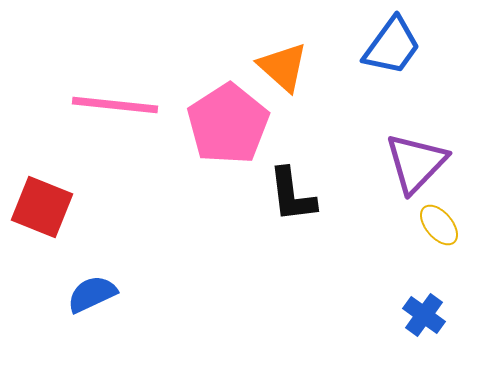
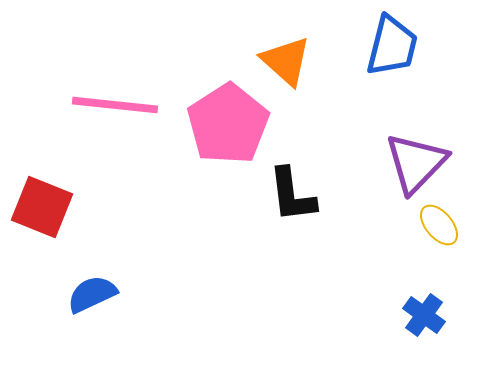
blue trapezoid: rotated 22 degrees counterclockwise
orange triangle: moved 3 px right, 6 px up
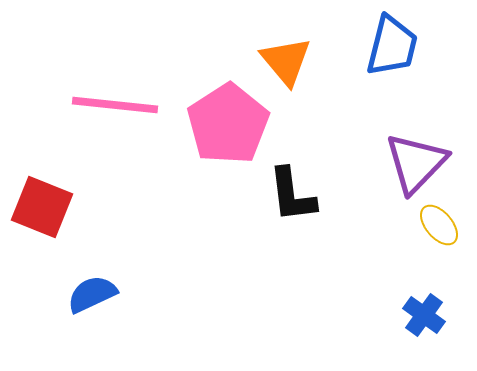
orange triangle: rotated 8 degrees clockwise
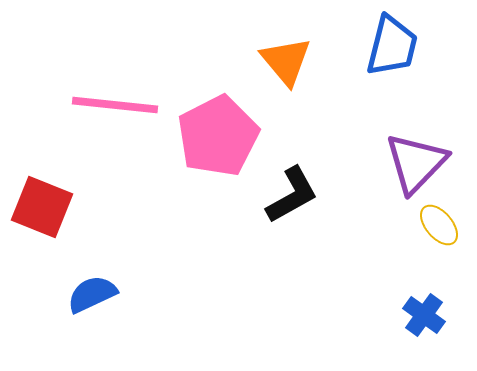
pink pentagon: moved 10 px left, 12 px down; rotated 6 degrees clockwise
black L-shape: rotated 112 degrees counterclockwise
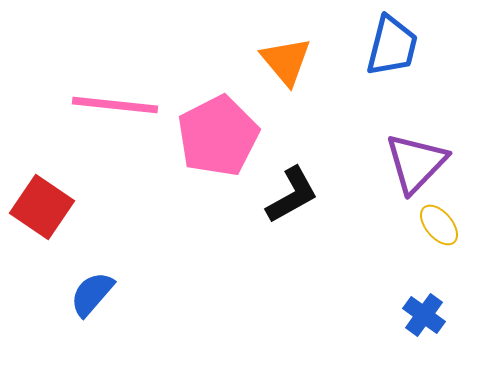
red square: rotated 12 degrees clockwise
blue semicircle: rotated 24 degrees counterclockwise
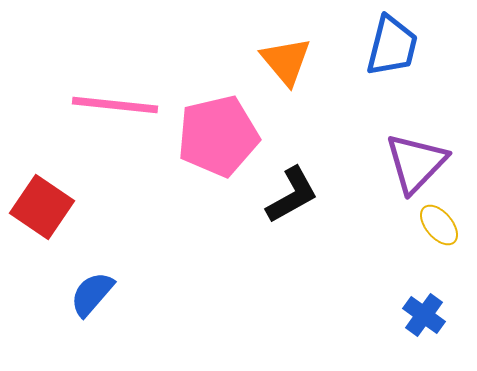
pink pentagon: rotated 14 degrees clockwise
